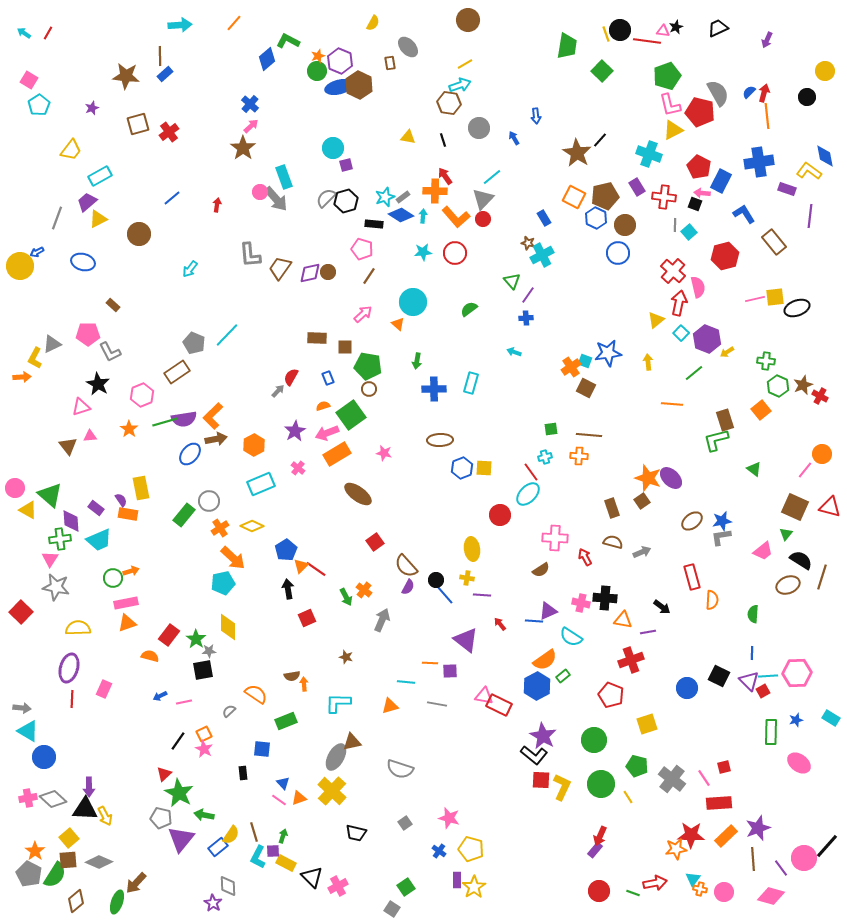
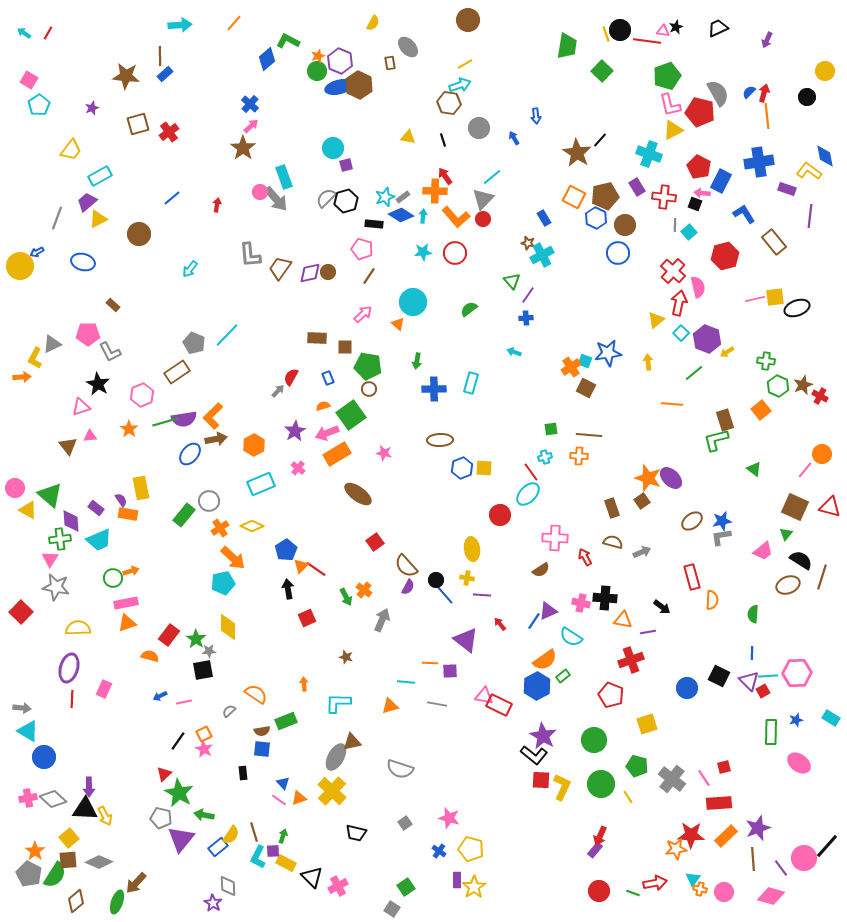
blue line at (534, 621): rotated 60 degrees counterclockwise
brown semicircle at (292, 676): moved 30 px left, 55 px down
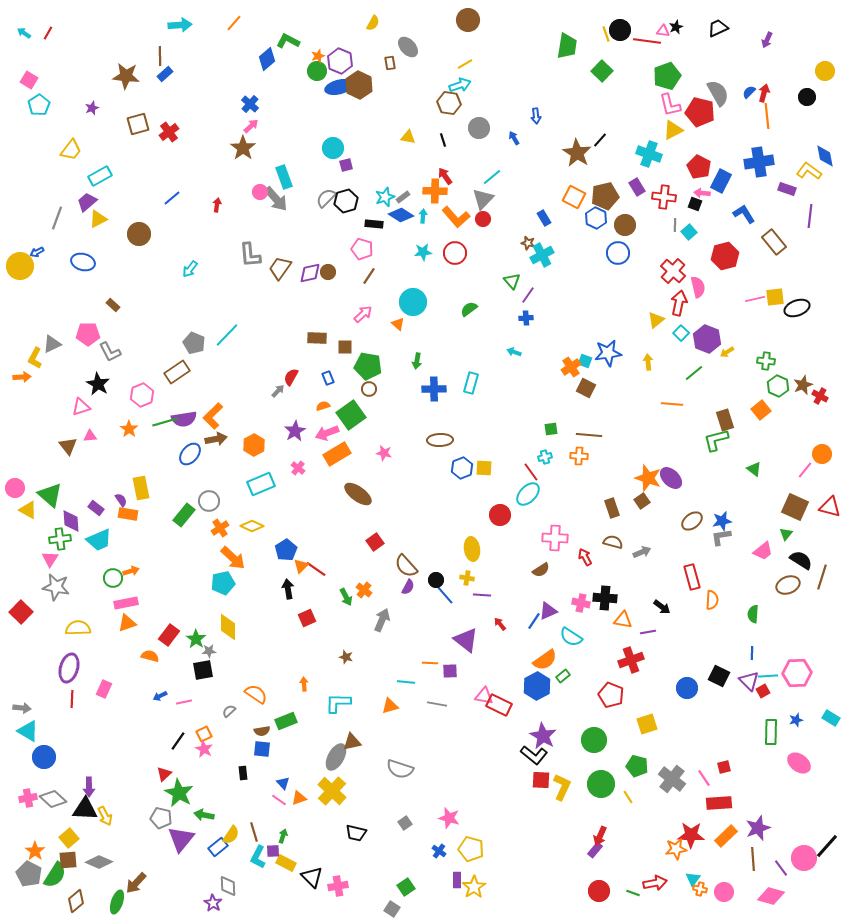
pink cross at (338, 886): rotated 18 degrees clockwise
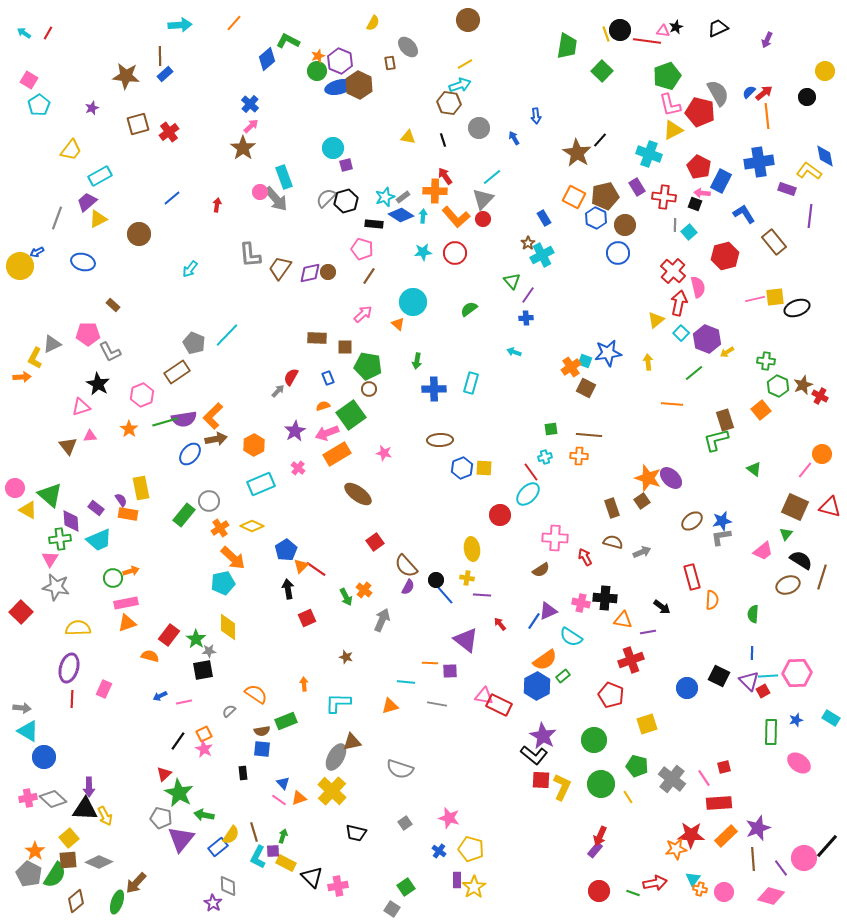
red arrow at (764, 93): rotated 36 degrees clockwise
brown star at (528, 243): rotated 24 degrees clockwise
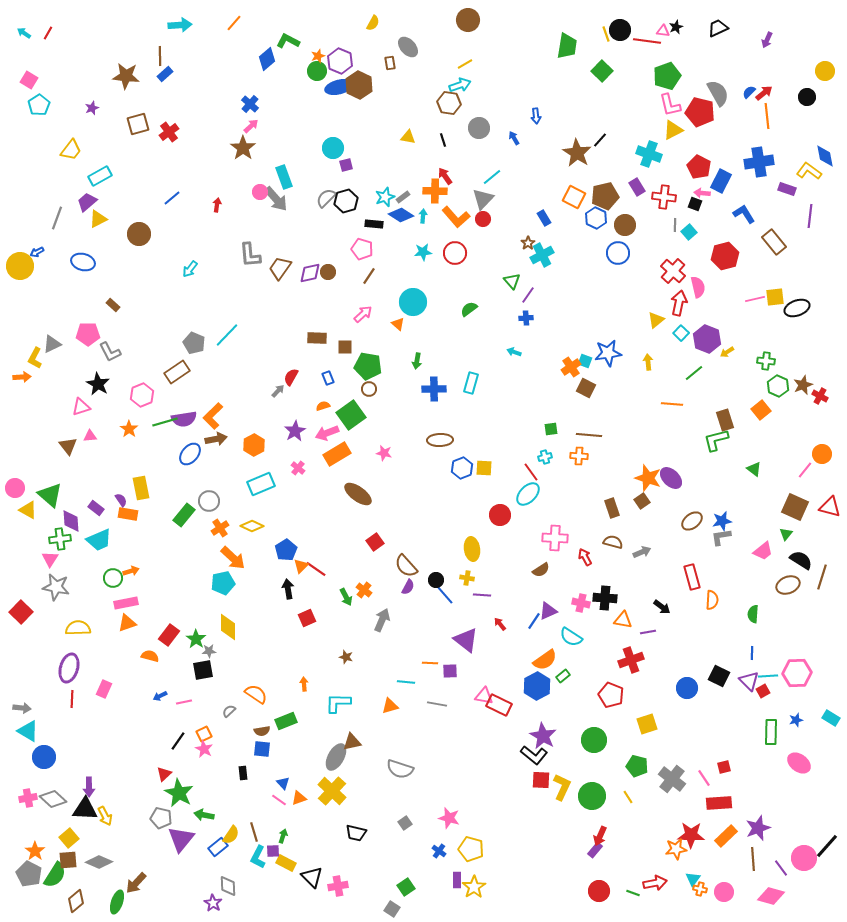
green circle at (601, 784): moved 9 px left, 12 px down
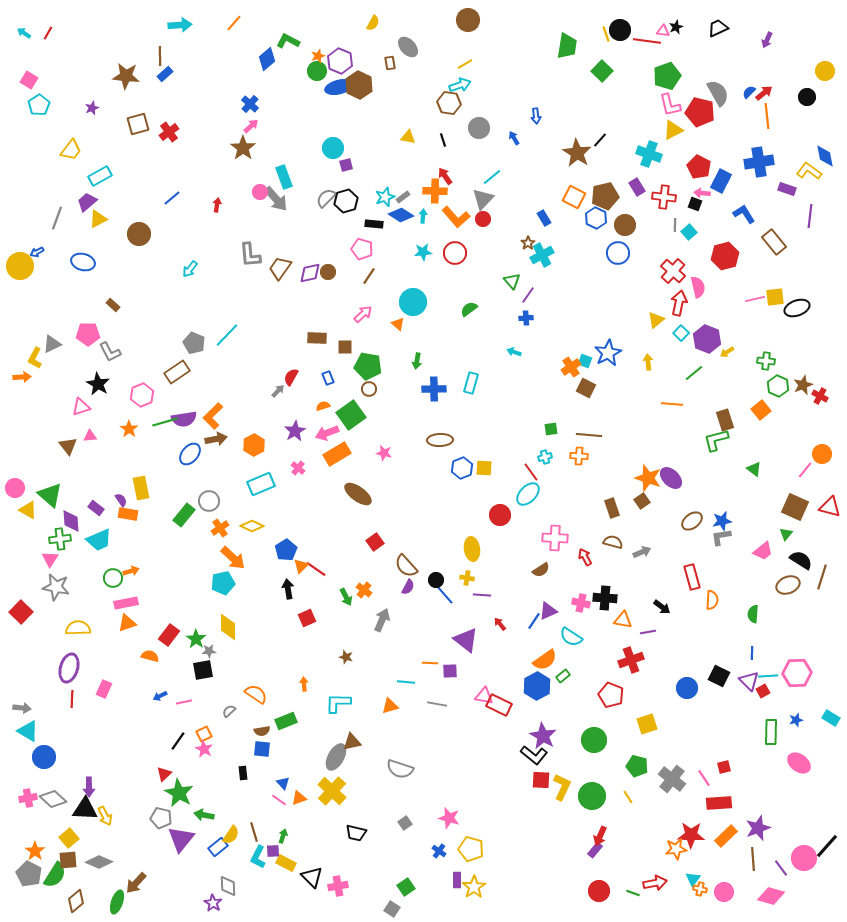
blue star at (608, 353): rotated 20 degrees counterclockwise
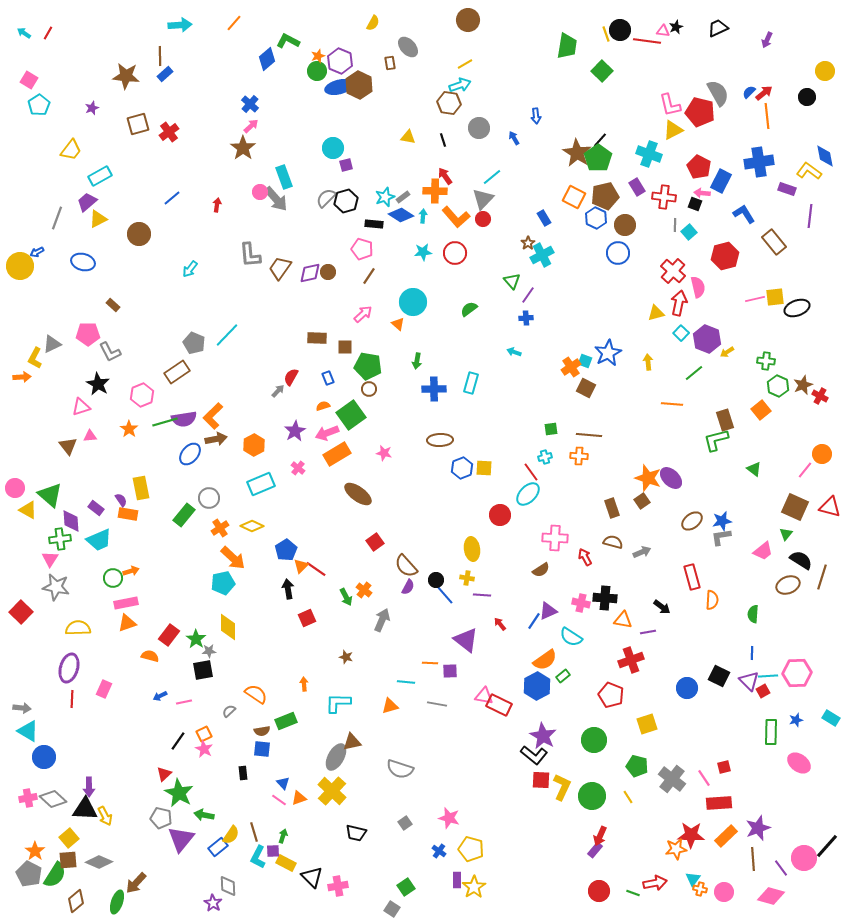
green pentagon at (667, 76): moved 69 px left, 82 px down; rotated 16 degrees counterclockwise
yellow triangle at (656, 320): moved 7 px up; rotated 24 degrees clockwise
gray circle at (209, 501): moved 3 px up
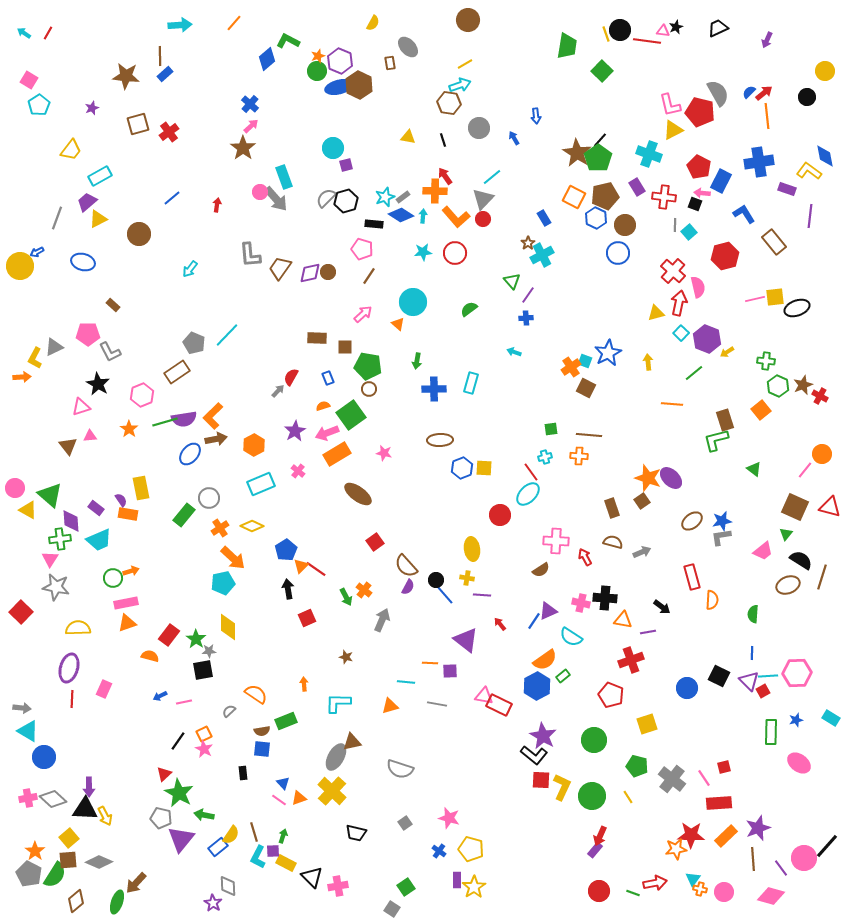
gray triangle at (52, 344): moved 2 px right, 3 px down
pink cross at (298, 468): moved 3 px down
pink cross at (555, 538): moved 1 px right, 3 px down
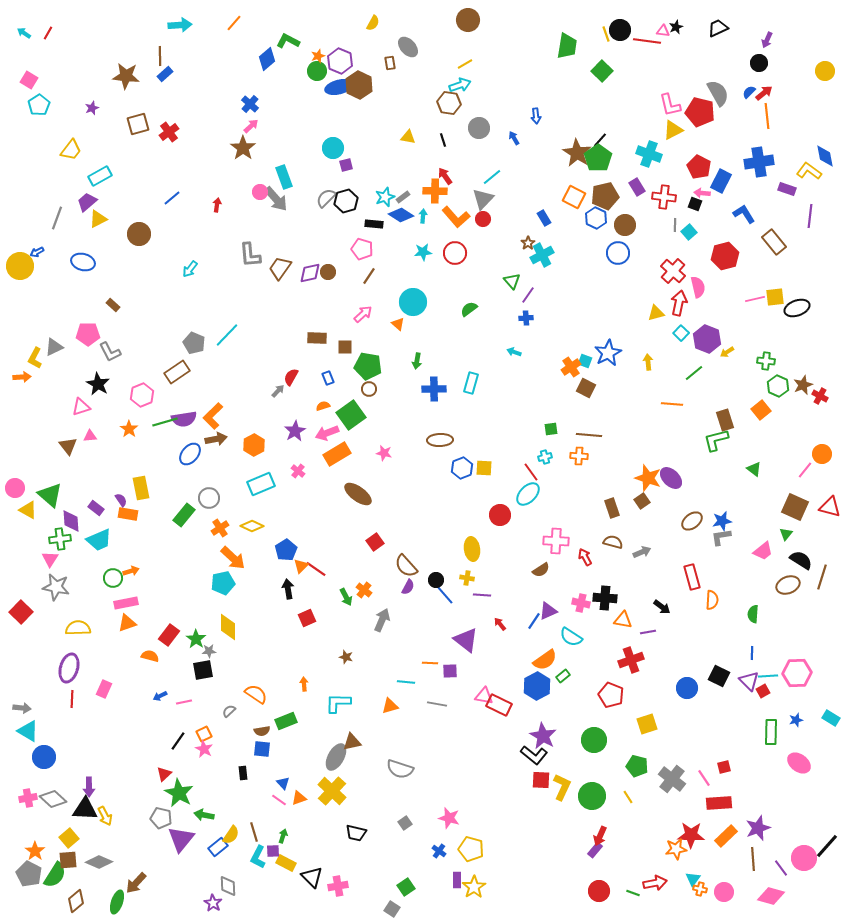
black circle at (807, 97): moved 48 px left, 34 px up
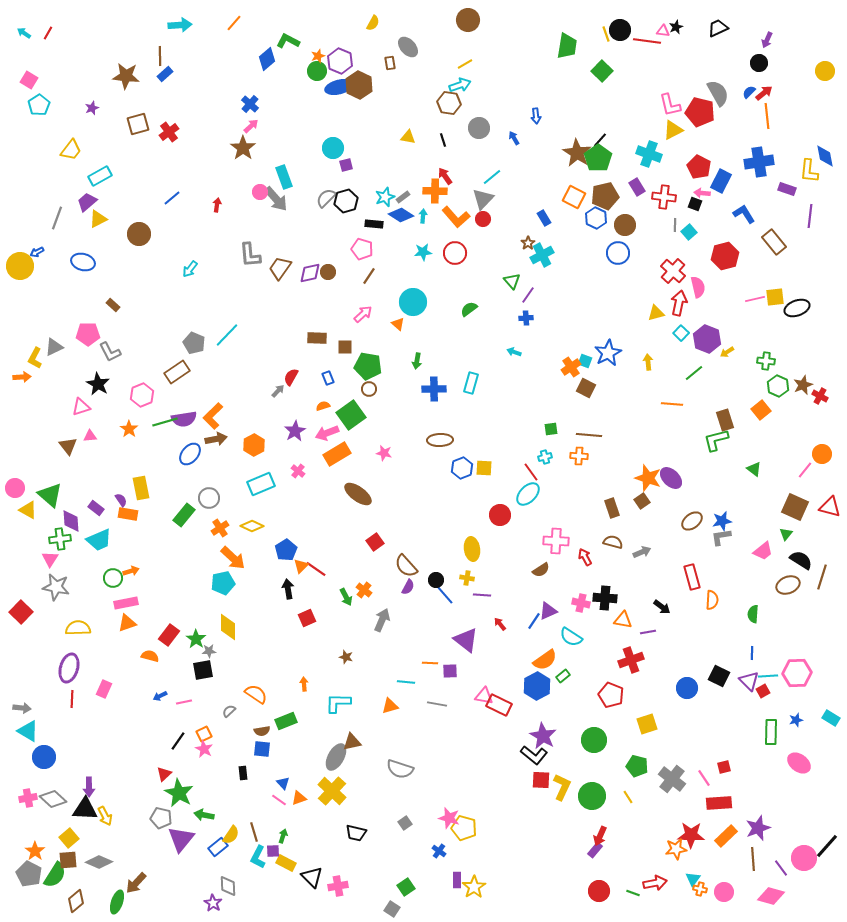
yellow L-shape at (809, 171): rotated 120 degrees counterclockwise
yellow pentagon at (471, 849): moved 7 px left, 21 px up
